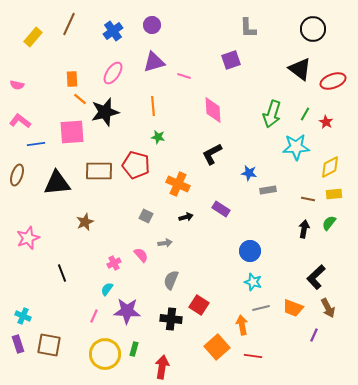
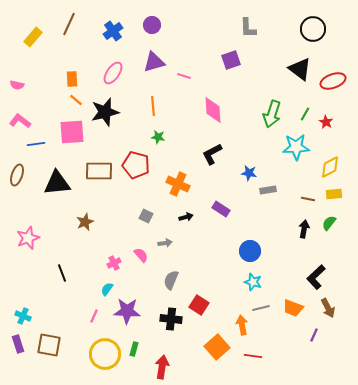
orange line at (80, 99): moved 4 px left, 1 px down
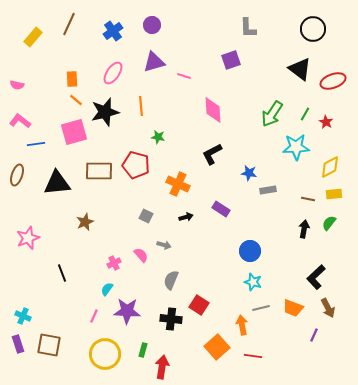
orange line at (153, 106): moved 12 px left
green arrow at (272, 114): rotated 16 degrees clockwise
pink square at (72, 132): moved 2 px right; rotated 12 degrees counterclockwise
gray arrow at (165, 243): moved 1 px left, 2 px down; rotated 24 degrees clockwise
green rectangle at (134, 349): moved 9 px right, 1 px down
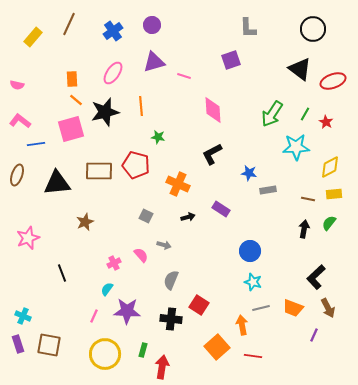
pink square at (74, 132): moved 3 px left, 3 px up
black arrow at (186, 217): moved 2 px right
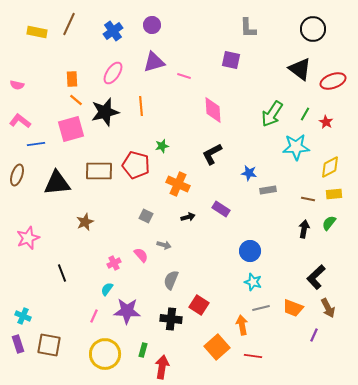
yellow rectangle at (33, 37): moved 4 px right, 5 px up; rotated 60 degrees clockwise
purple square at (231, 60): rotated 30 degrees clockwise
green star at (158, 137): moved 4 px right, 9 px down; rotated 24 degrees counterclockwise
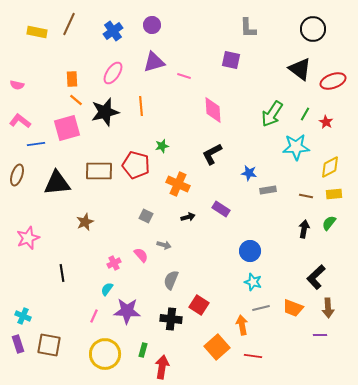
pink square at (71, 129): moved 4 px left, 1 px up
brown line at (308, 199): moved 2 px left, 3 px up
black line at (62, 273): rotated 12 degrees clockwise
brown arrow at (328, 308): rotated 24 degrees clockwise
purple line at (314, 335): moved 6 px right; rotated 64 degrees clockwise
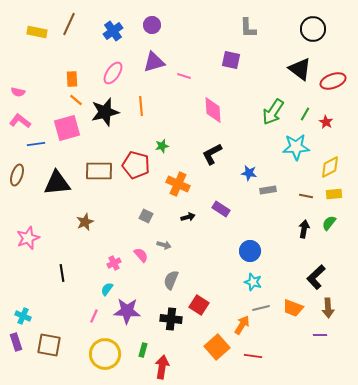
pink semicircle at (17, 85): moved 1 px right, 7 px down
green arrow at (272, 114): moved 1 px right, 2 px up
orange arrow at (242, 325): rotated 42 degrees clockwise
purple rectangle at (18, 344): moved 2 px left, 2 px up
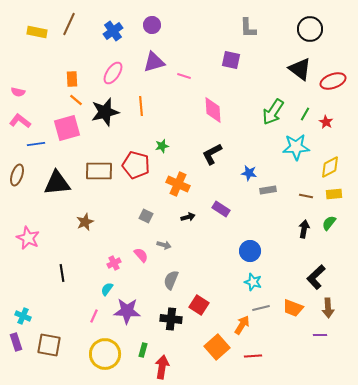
black circle at (313, 29): moved 3 px left
pink star at (28, 238): rotated 25 degrees counterclockwise
red line at (253, 356): rotated 12 degrees counterclockwise
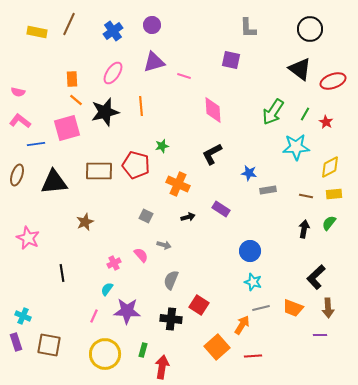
black triangle at (57, 183): moved 3 px left, 1 px up
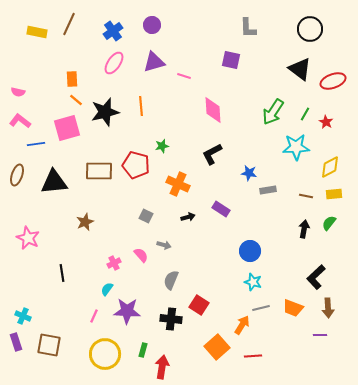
pink ellipse at (113, 73): moved 1 px right, 10 px up
